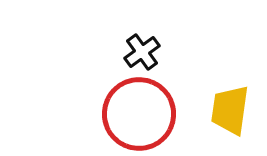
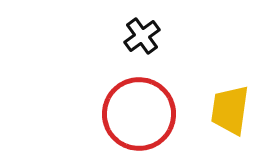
black cross: moved 16 px up
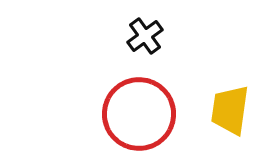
black cross: moved 3 px right
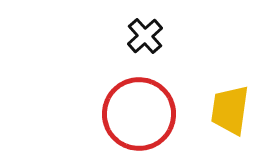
black cross: rotated 6 degrees counterclockwise
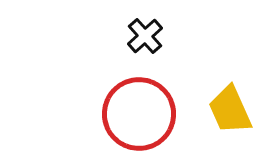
yellow trapezoid: rotated 32 degrees counterclockwise
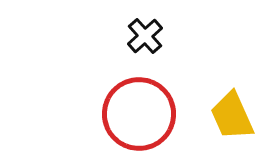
yellow trapezoid: moved 2 px right, 6 px down
